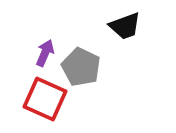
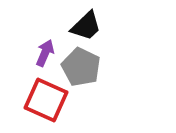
black trapezoid: moved 39 px left; rotated 24 degrees counterclockwise
red square: moved 1 px right, 1 px down
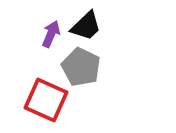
purple arrow: moved 6 px right, 19 px up
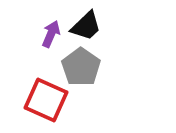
gray pentagon: rotated 9 degrees clockwise
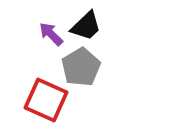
purple arrow: rotated 68 degrees counterclockwise
gray pentagon: rotated 6 degrees clockwise
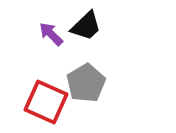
gray pentagon: moved 5 px right, 16 px down
red square: moved 2 px down
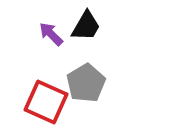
black trapezoid: rotated 16 degrees counterclockwise
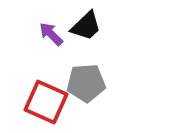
black trapezoid: rotated 16 degrees clockwise
gray pentagon: rotated 27 degrees clockwise
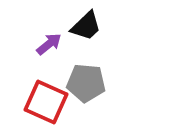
purple arrow: moved 2 px left, 10 px down; rotated 96 degrees clockwise
gray pentagon: rotated 9 degrees clockwise
